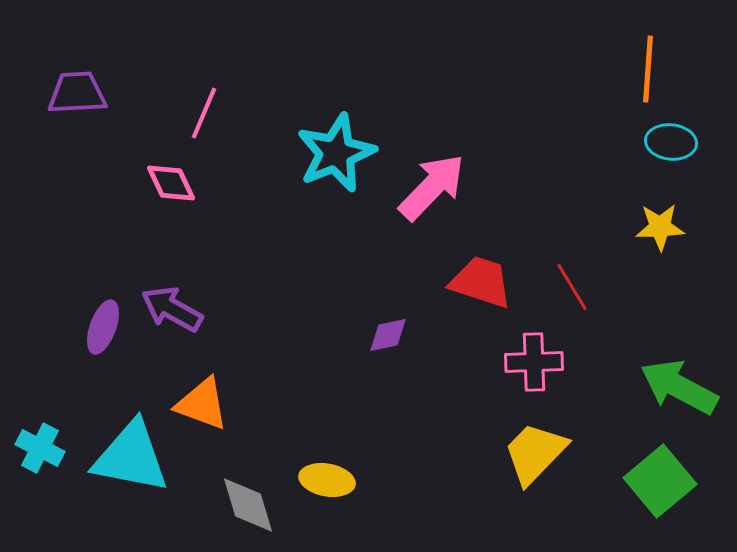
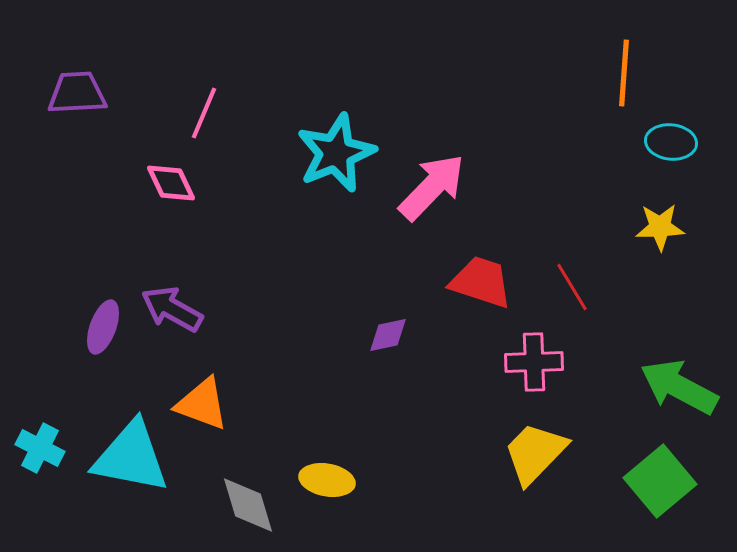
orange line: moved 24 px left, 4 px down
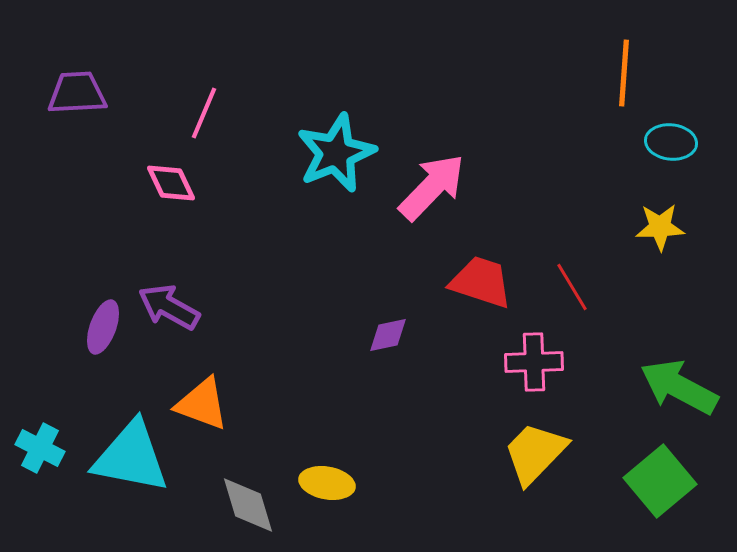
purple arrow: moved 3 px left, 2 px up
yellow ellipse: moved 3 px down
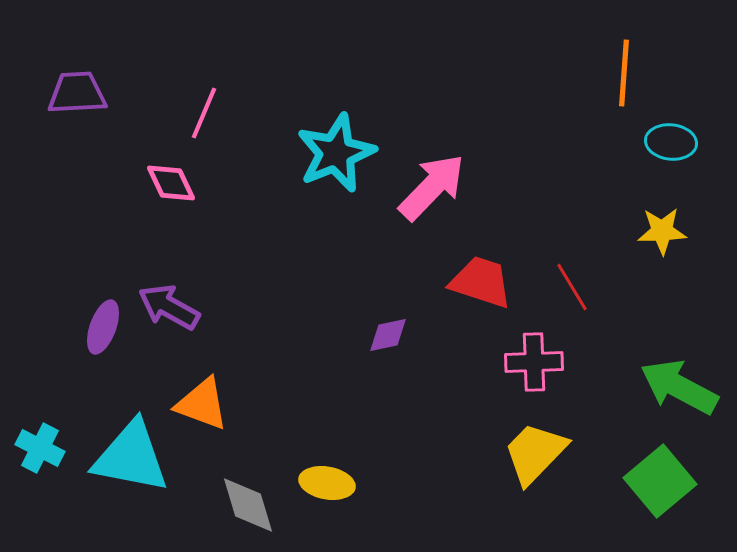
yellow star: moved 2 px right, 4 px down
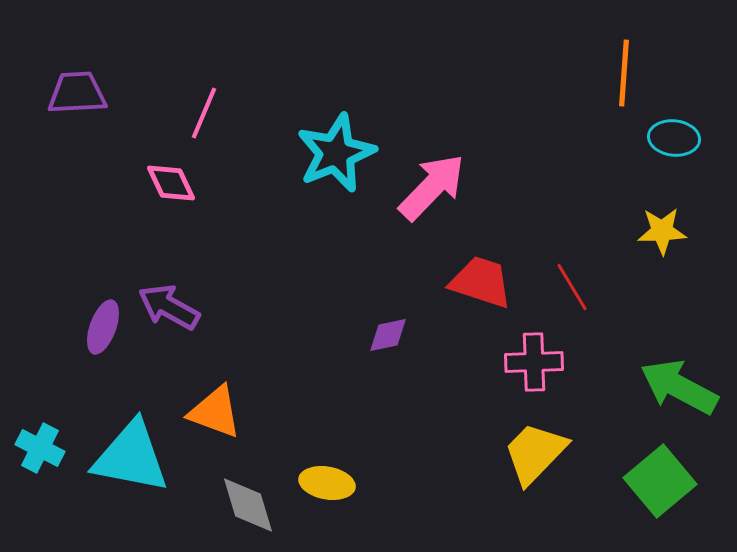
cyan ellipse: moved 3 px right, 4 px up
orange triangle: moved 13 px right, 8 px down
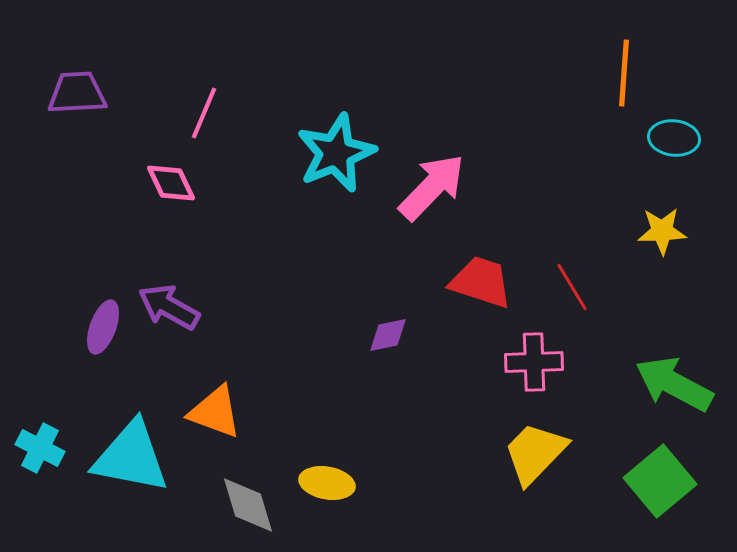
green arrow: moved 5 px left, 3 px up
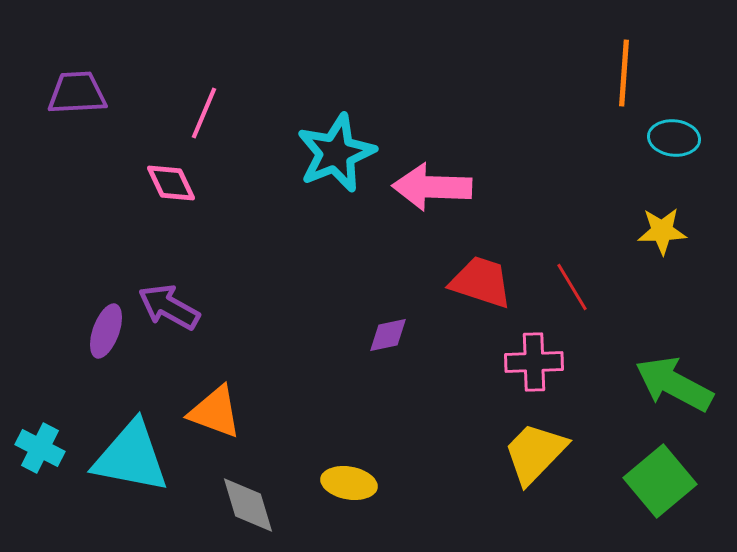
pink arrow: rotated 132 degrees counterclockwise
purple ellipse: moved 3 px right, 4 px down
yellow ellipse: moved 22 px right
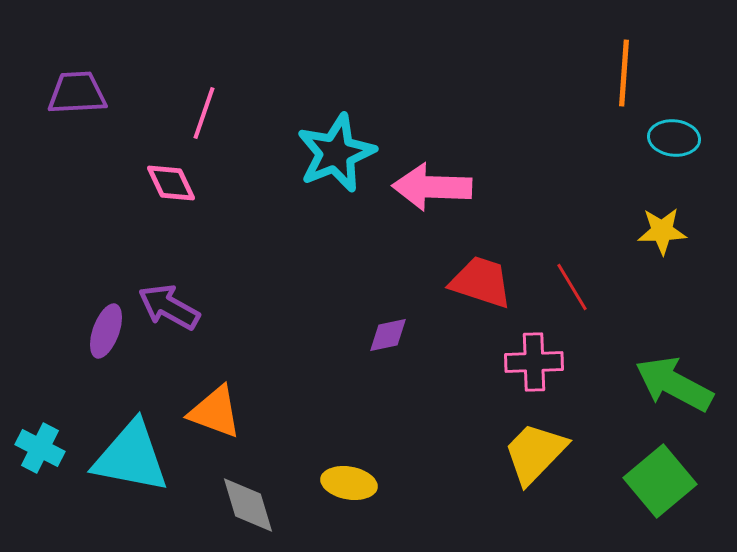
pink line: rotated 4 degrees counterclockwise
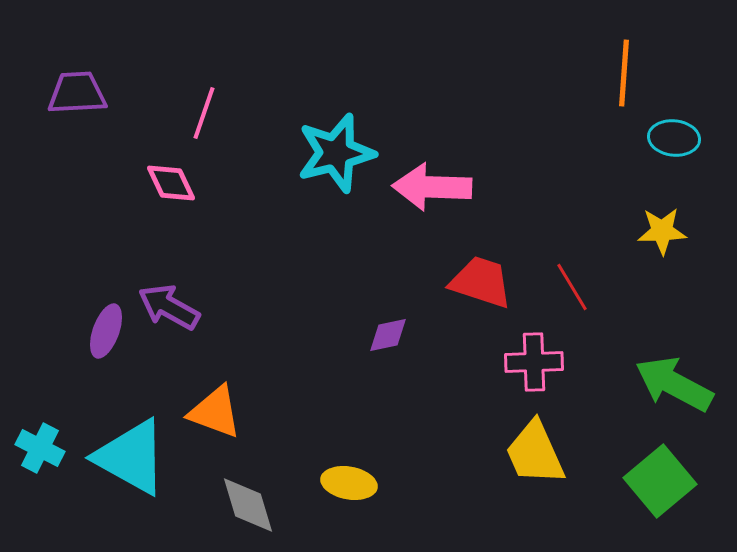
cyan star: rotated 8 degrees clockwise
yellow trapezoid: rotated 68 degrees counterclockwise
cyan triangle: rotated 18 degrees clockwise
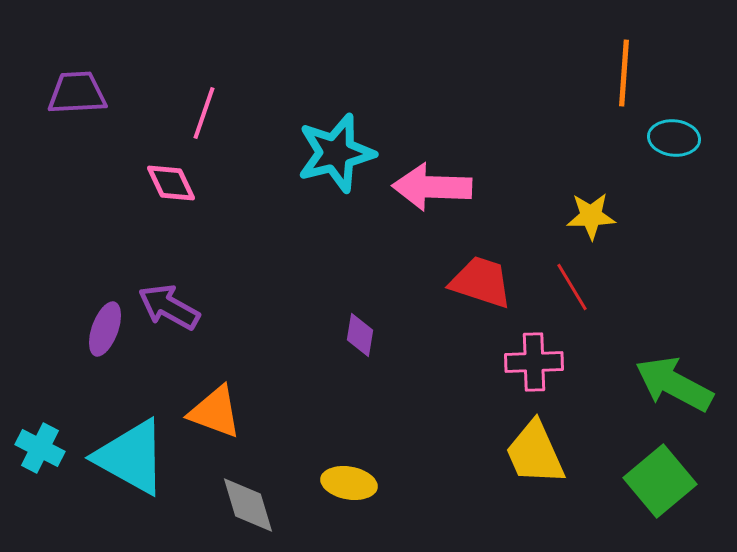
yellow star: moved 71 px left, 15 px up
purple ellipse: moved 1 px left, 2 px up
purple diamond: moved 28 px left; rotated 69 degrees counterclockwise
